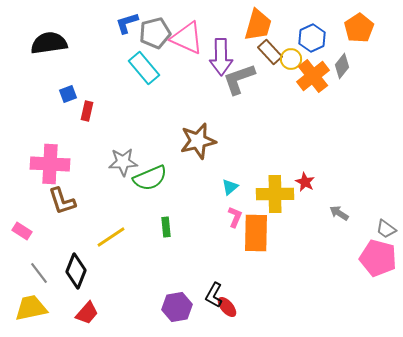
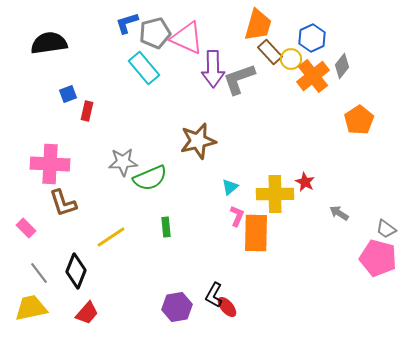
orange pentagon: moved 92 px down
purple arrow: moved 8 px left, 12 px down
brown L-shape: moved 1 px right, 2 px down
pink L-shape: moved 2 px right, 1 px up
pink rectangle: moved 4 px right, 3 px up; rotated 12 degrees clockwise
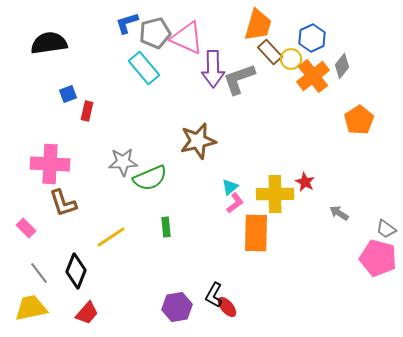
pink L-shape: moved 2 px left, 13 px up; rotated 30 degrees clockwise
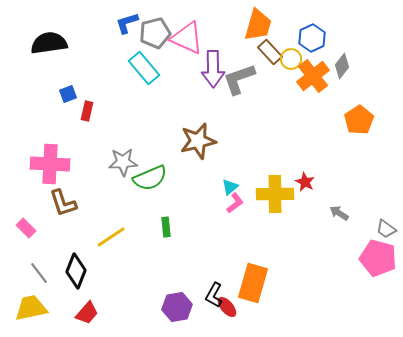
orange rectangle: moved 3 px left, 50 px down; rotated 15 degrees clockwise
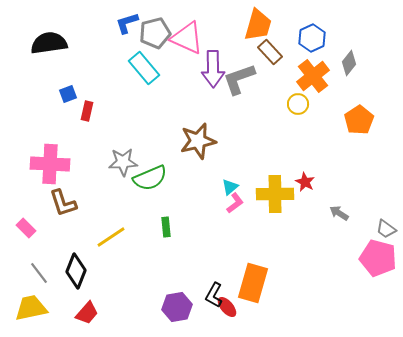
yellow circle: moved 7 px right, 45 px down
gray diamond: moved 7 px right, 3 px up
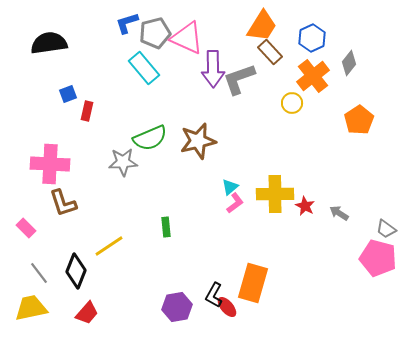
orange trapezoid: moved 4 px right, 1 px down; rotated 16 degrees clockwise
yellow circle: moved 6 px left, 1 px up
green semicircle: moved 40 px up
red star: moved 24 px down
yellow line: moved 2 px left, 9 px down
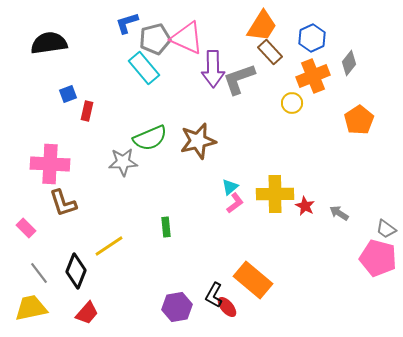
gray pentagon: moved 6 px down
orange cross: rotated 16 degrees clockwise
orange rectangle: moved 3 px up; rotated 66 degrees counterclockwise
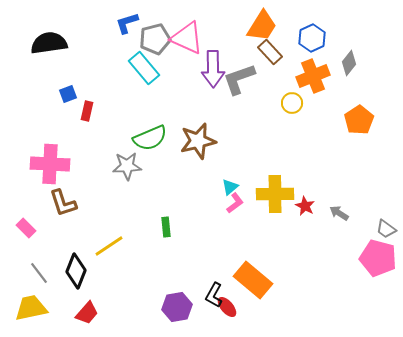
gray star: moved 4 px right, 4 px down
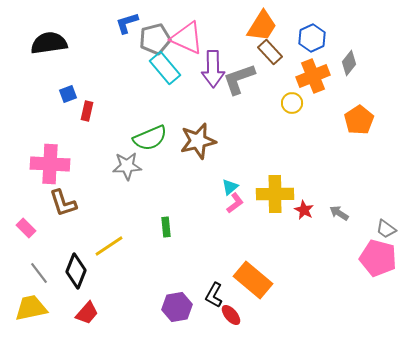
cyan rectangle: moved 21 px right
red star: moved 1 px left, 4 px down
red ellipse: moved 4 px right, 8 px down
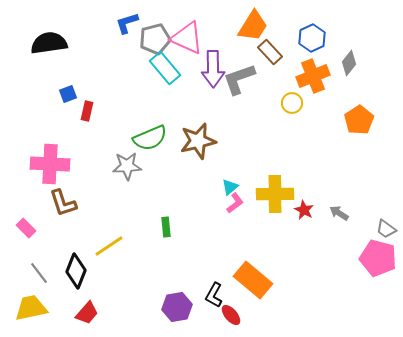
orange trapezoid: moved 9 px left
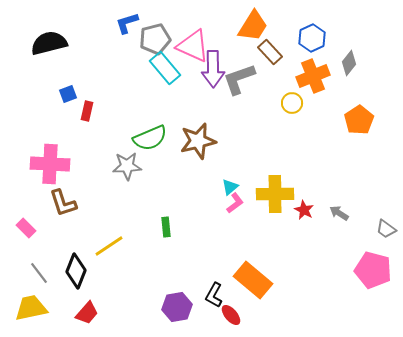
pink triangle: moved 6 px right, 8 px down
black semicircle: rotated 6 degrees counterclockwise
pink pentagon: moved 5 px left, 12 px down
